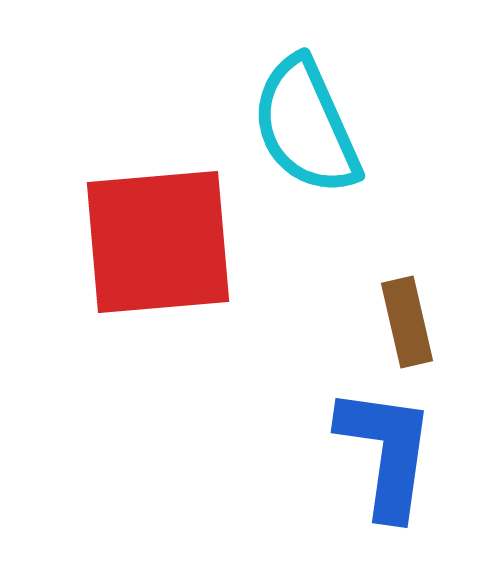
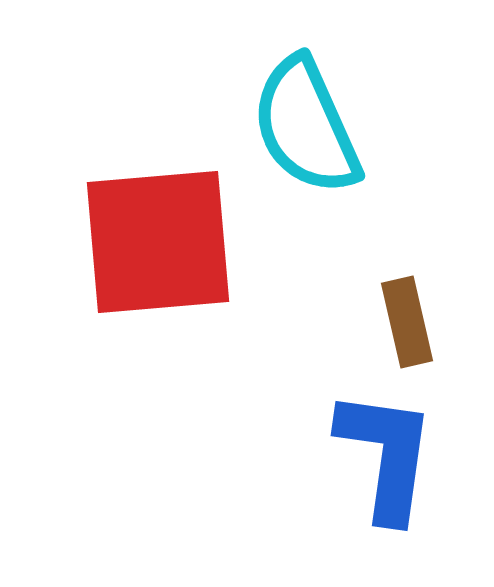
blue L-shape: moved 3 px down
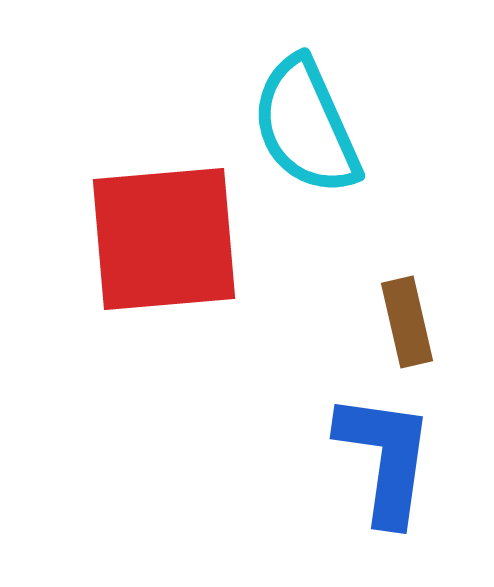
red square: moved 6 px right, 3 px up
blue L-shape: moved 1 px left, 3 px down
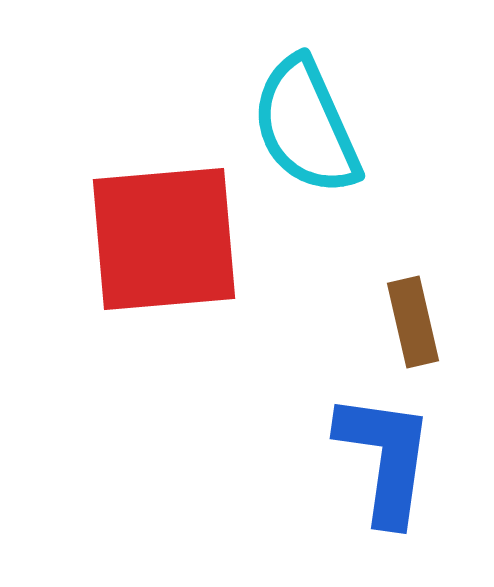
brown rectangle: moved 6 px right
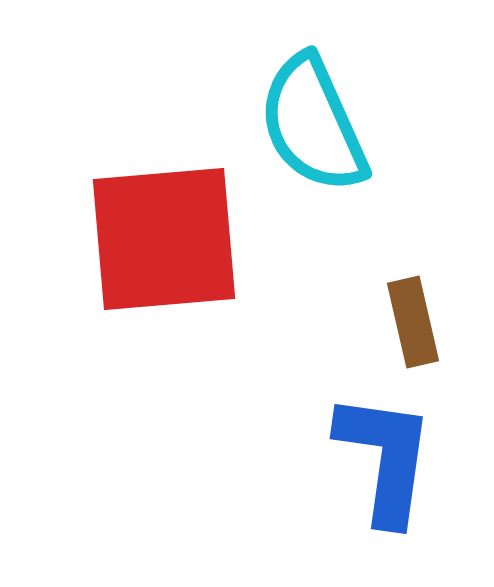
cyan semicircle: moved 7 px right, 2 px up
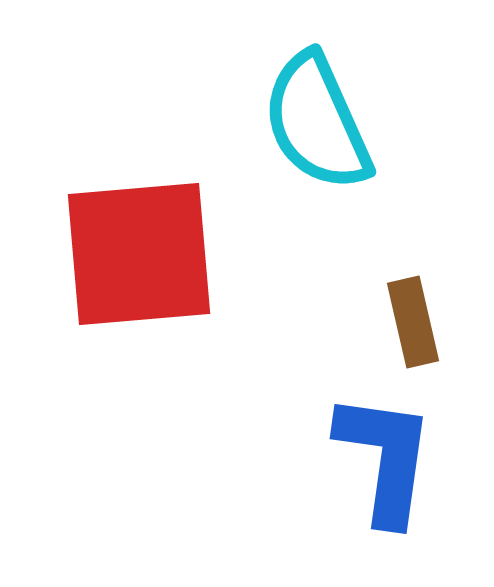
cyan semicircle: moved 4 px right, 2 px up
red square: moved 25 px left, 15 px down
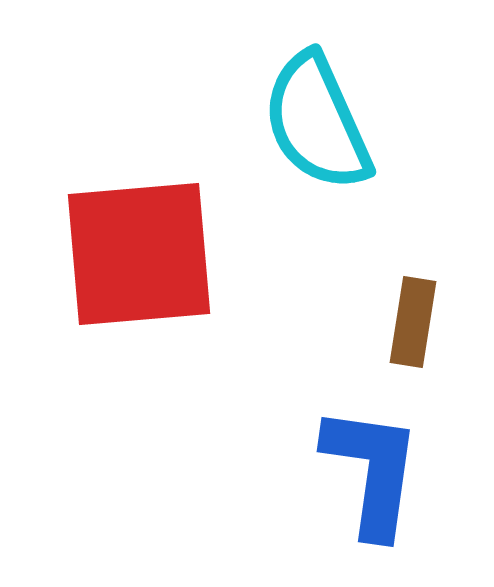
brown rectangle: rotated 22 degrees clockwise
blue L-shape: moved 13 px left, 13 px down
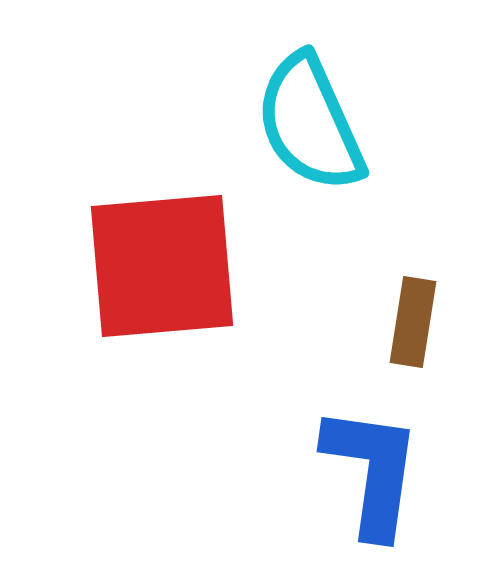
cyan semicircle: moved 7 px left, 1 px down
red square: moved 23 px right, 12 px down
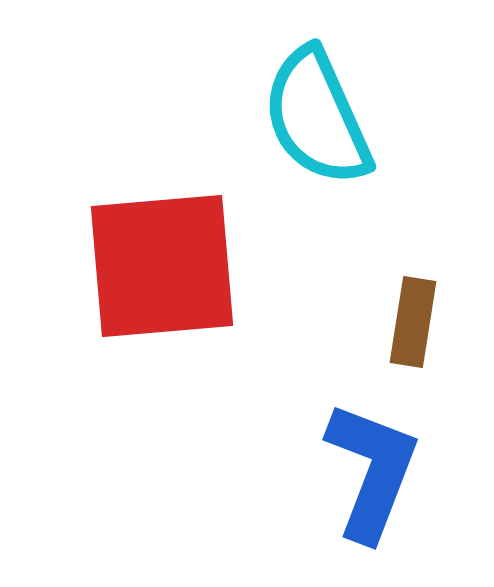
cyan semicircle: moved 7 px right, 6 px up
blue L-shape: rotated 13 degrees clockwise
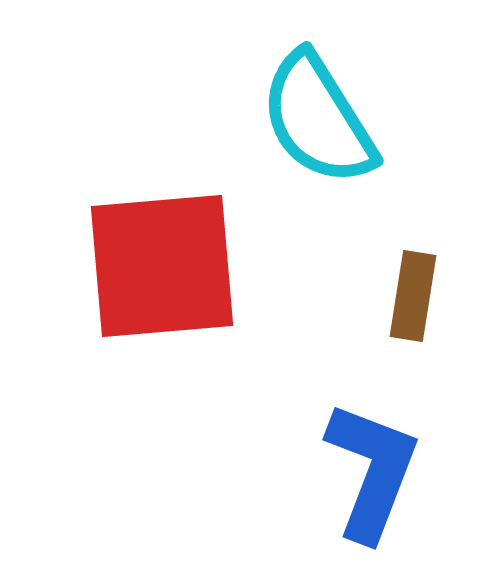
cyan semicircle: moved 1 px right, 2 px down; rotated 8 degrees counterclockwise
brown rectangle: moved 26 px up
